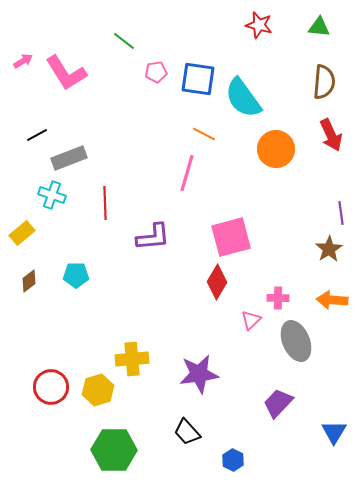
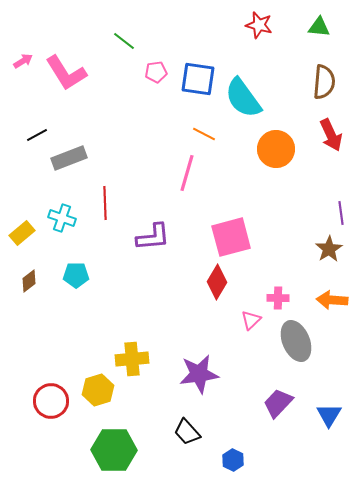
cyan cross: moved 10 px right, 23 px down
red circle: moved 14 px down
blue triangle: moved 5 px left, 17 px up
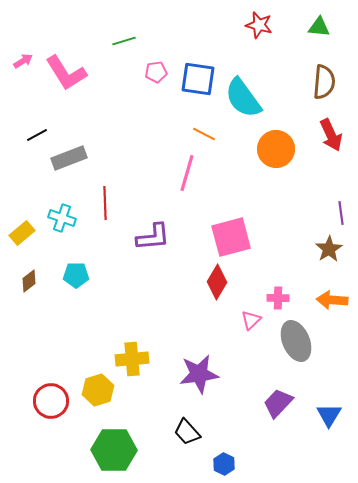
green line: rotated 55 degrees counterclockwise
blue hexagon: moved 9 px left, 4 px down
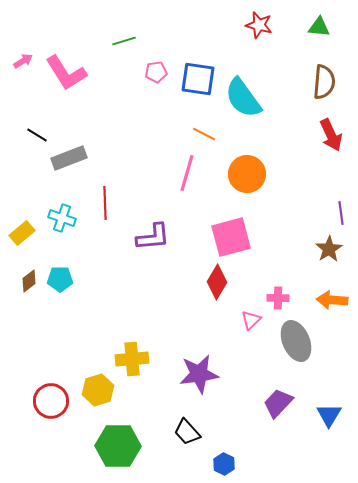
black line: rotated 60 degrees clockwise
orange circle: moved 29 px left, 25 px down
cyan pentagon: moved 16 px left, 4 px down
green hexagon: moved 4 px right, 4 px up
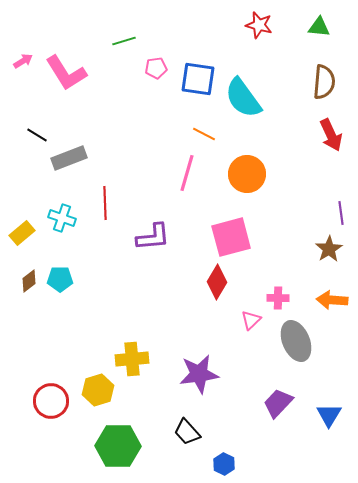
pink pentagon: moved 4 px up
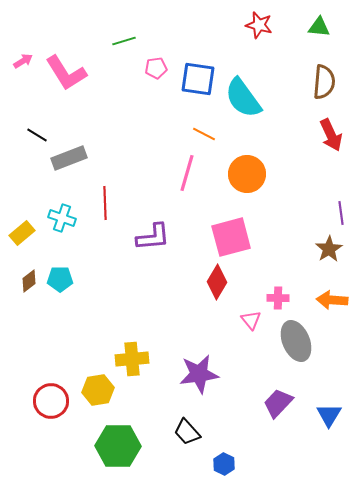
pink triangle: rotated 25 degrees counterclockwise
yellow hexagon: rotated 8 degrees clockwise
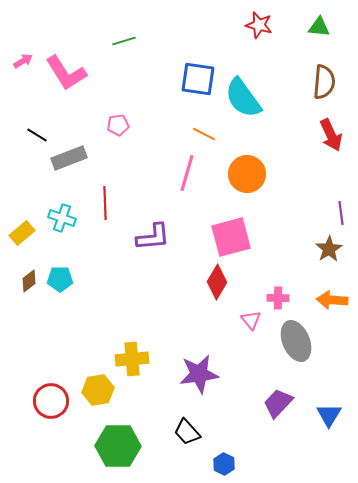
pink pentagon: moved 38 px left, 57 px down
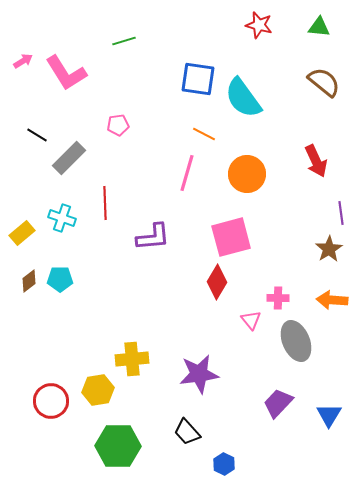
brown semicircle: rotated 56 degrees counterclockwise
red arrow: moved 15 px left, 26 px down
gray rectangle: rotated 24 degrees counterclockwise
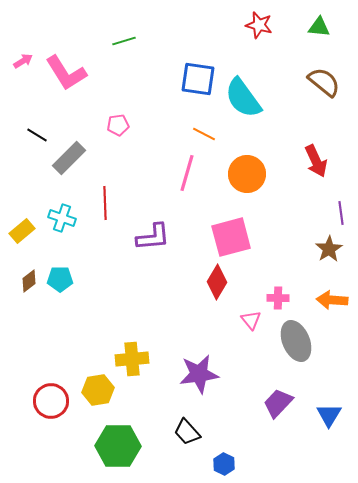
yellow rectangle: moved 2 px up
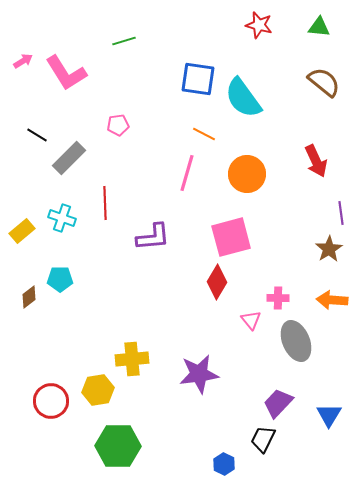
brown diamond: moved 16 px down
black trapezoid: moved 76 px right, 7 px down; rotated 68 degrees clockwise
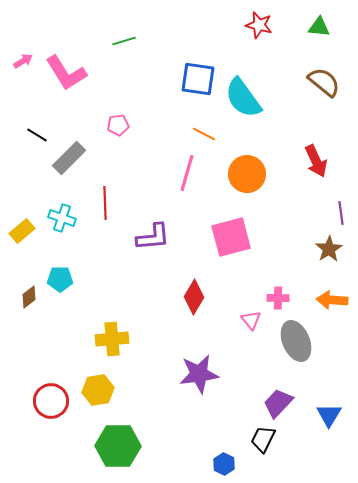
red diamond: moved 23 px left, 15 px down
yellow cross: moved 20 px left, 20 px up
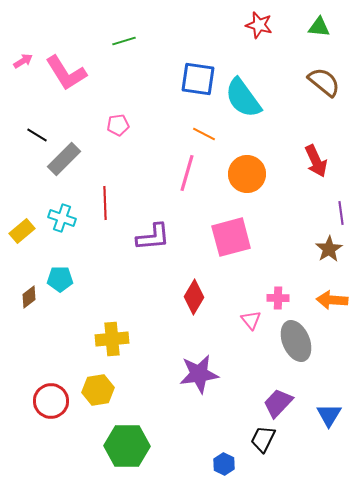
gray rectangle: moved 5 px left, 1 px down
green hexagon: moved 9 px right
